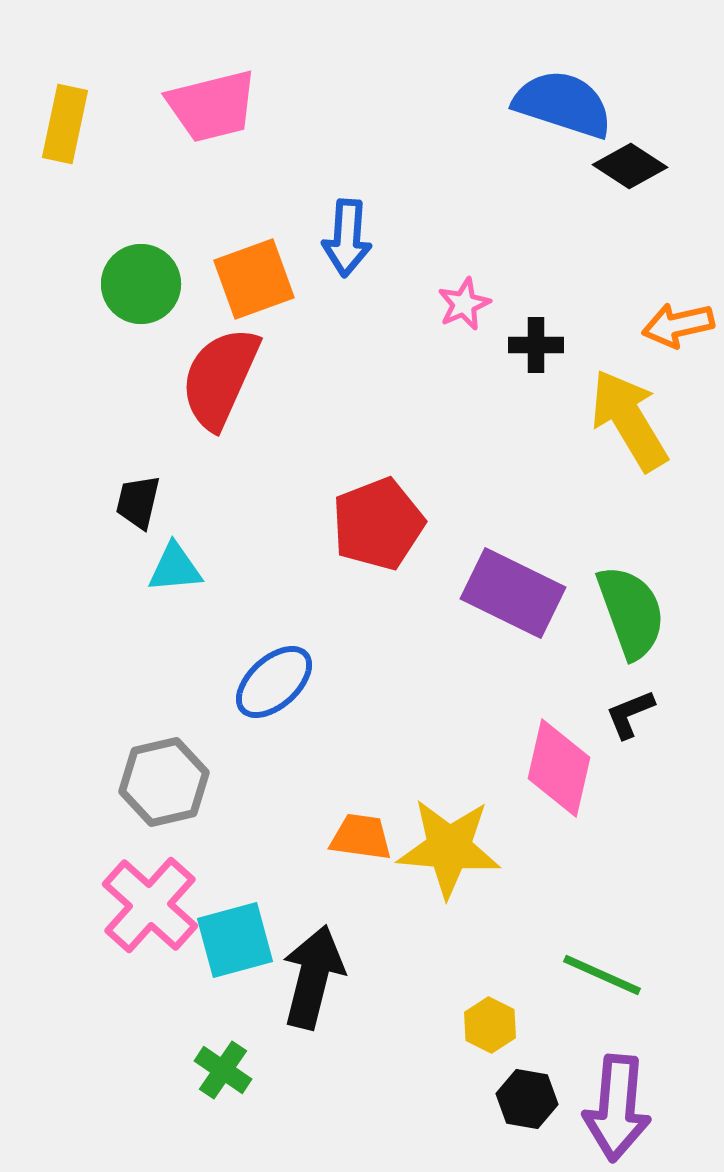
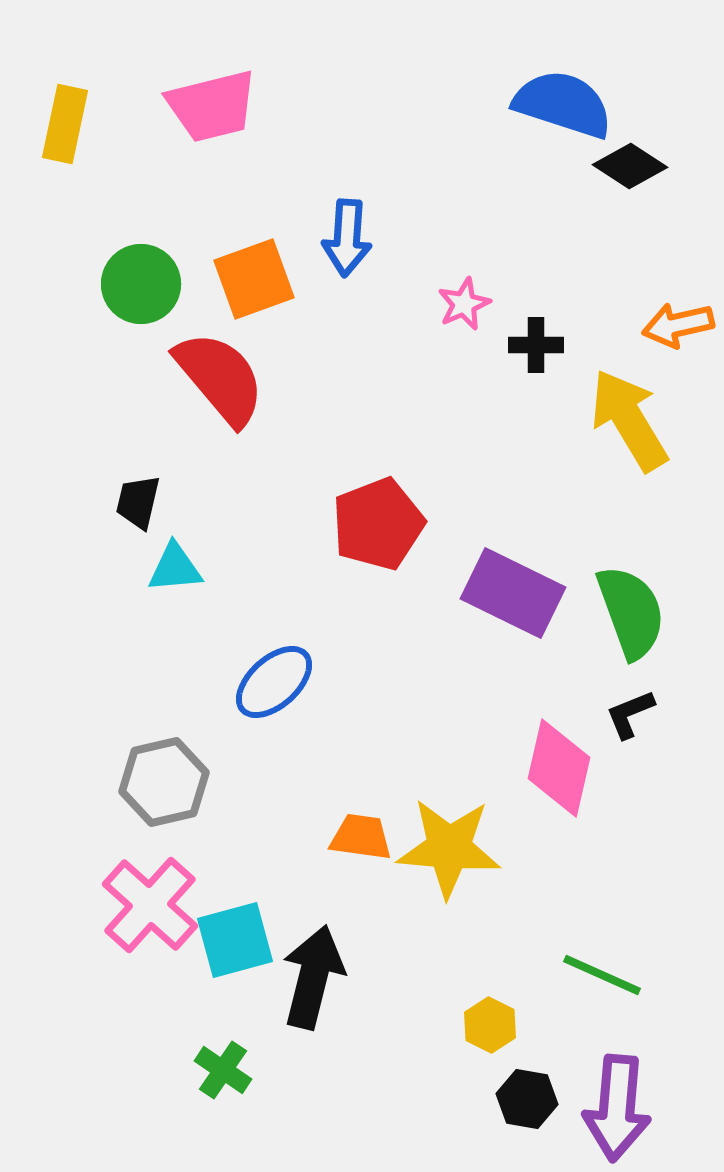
red semicircle: rotated 116 degrees clockwise
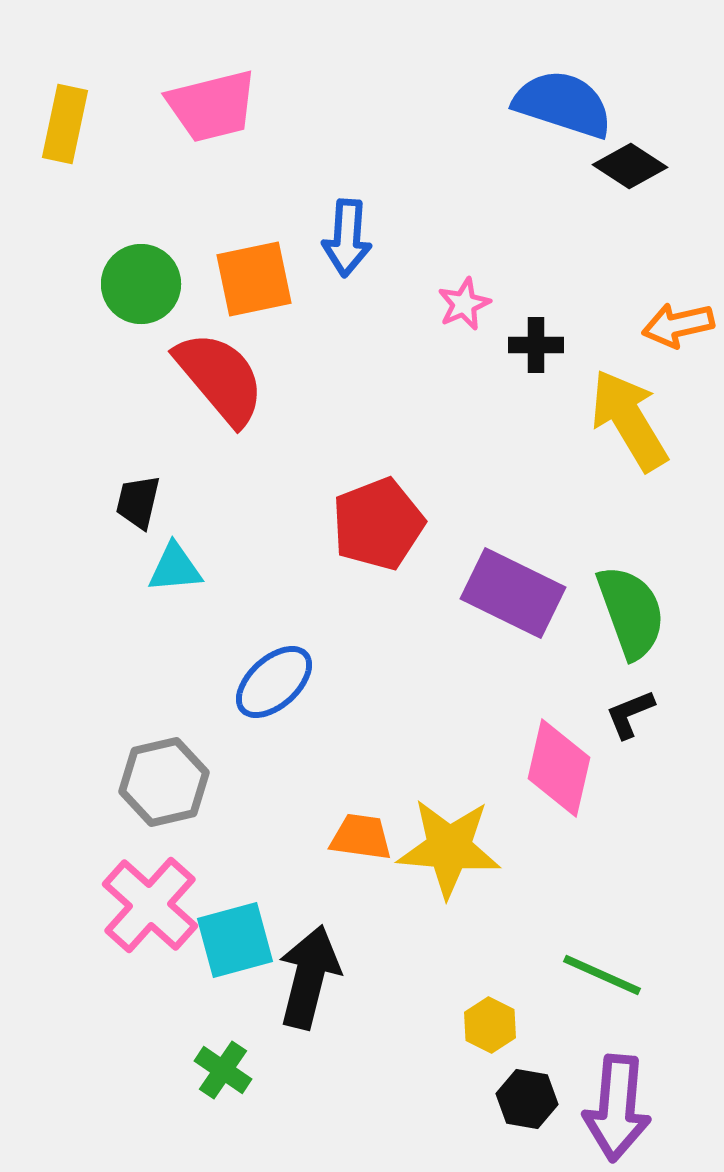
orange square: rotated 8 degrees clockwise
black arrow: moved 4 px left
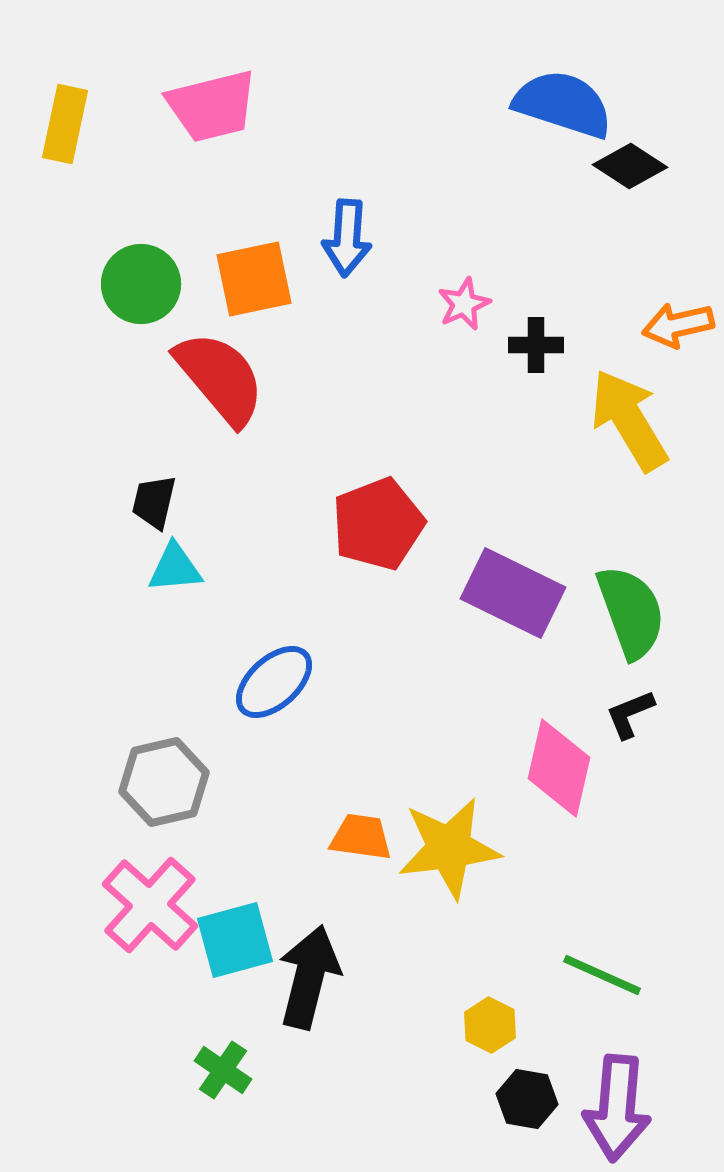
black trapezoid: moved 16 px right
yellow star: rotated 12 degrees counterclockwise
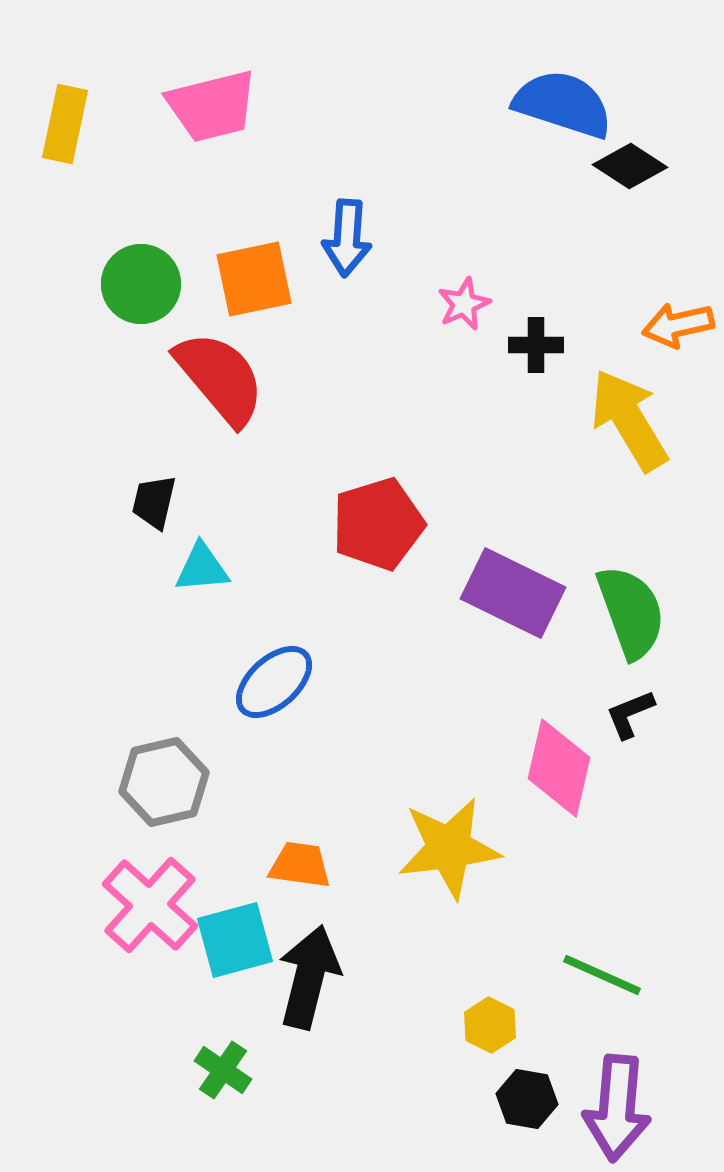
red pentagon: rotated 4 degrees clockwise
cyan triangle: moved 27 px right
orange trapezoid: moved 61 px left, 28 px down
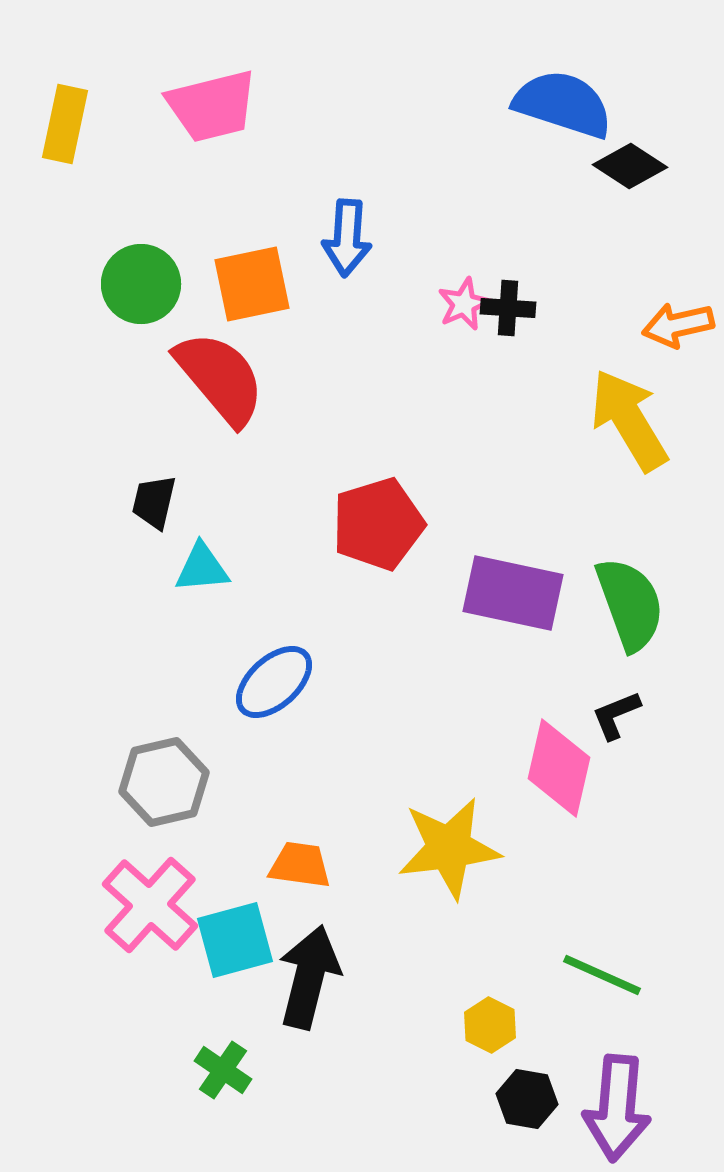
orange square: moved 2 px left, 5 px down
black cross: moved 28 px left, 37 px up; rotated 4 degrees clockwise
purple rectangle: rotated 14 degrees counterclockwise
green semicircle: moved 1 px left, 8 px up
black L-shape: moved 14 px left, 1 px down
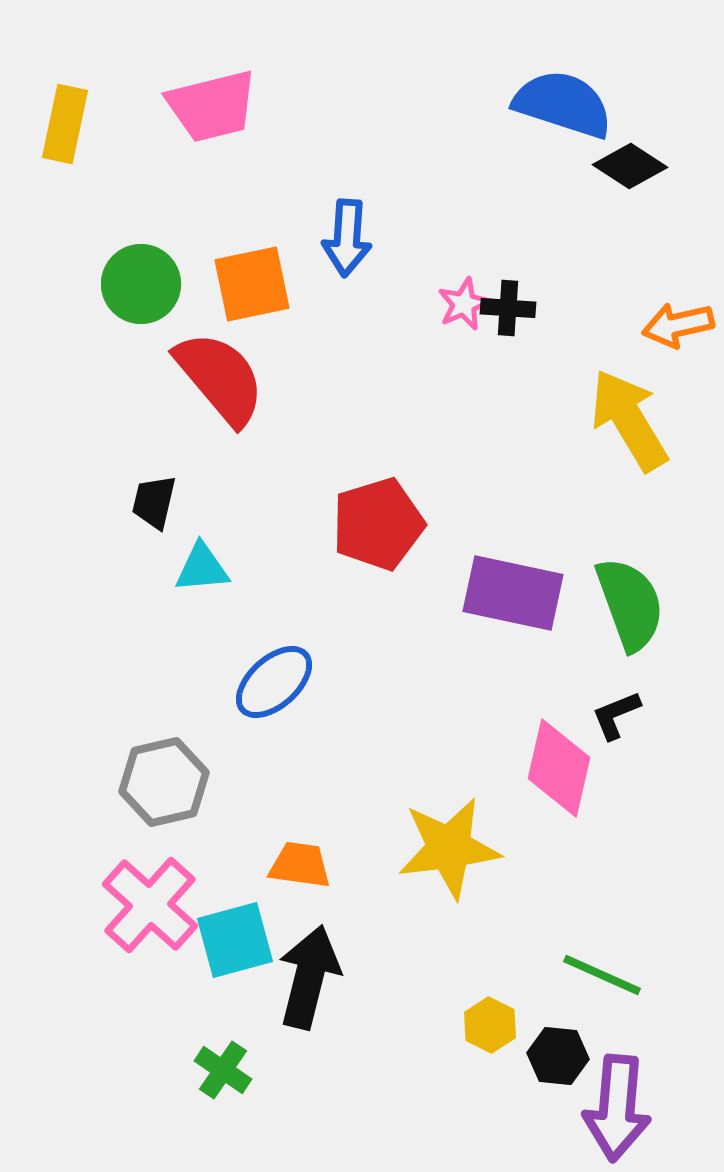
black hexagon: moved 31 px right, 43 px up; rotated 4 degrees counterclockwise
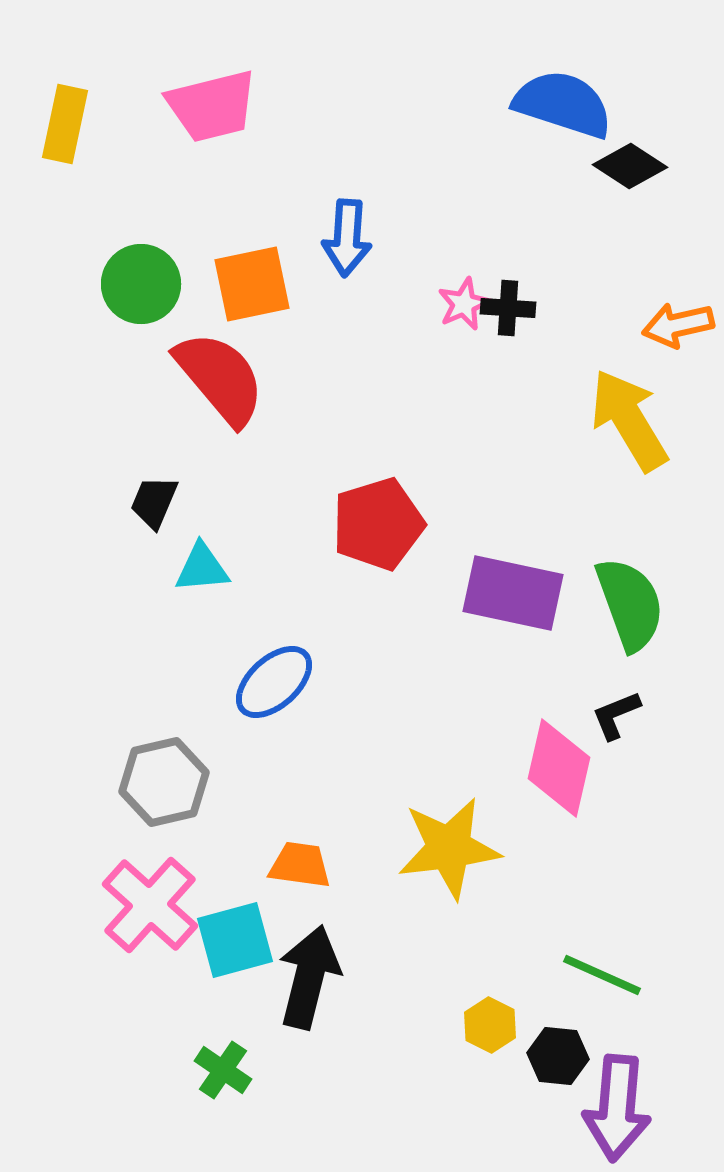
black trapezoid: rotated 10 degrees clockwise
